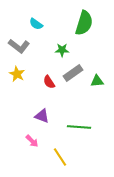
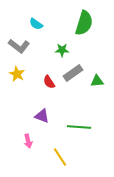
pink arrow: moved 4 px left; rotated 32 degrees clockwise
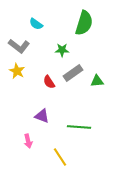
yellow star: moved 3 px up
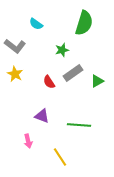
gray L-shape: moved 4 px left
green star: rotated 16 degrees counterclockwise
yellow star: moved 2 px left, 3 px down
green triangle: rotated 24 degrees counterclockwise
green line: moved 2 px up
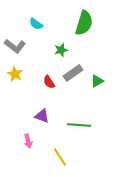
green star: moved 1 px left
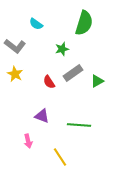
green star: moved 1 px right, 1 px up
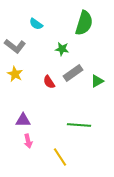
green star: rotated 24 degrees clockwise
purple triangle: moved 19 px left, 4 px down; rotated 21 degrees counterclockwise
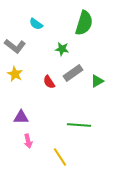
purple triangle: moved 2 px left, 3 px up
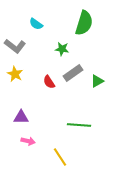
pink arrow: rotated 64 degrees counterclockwise
